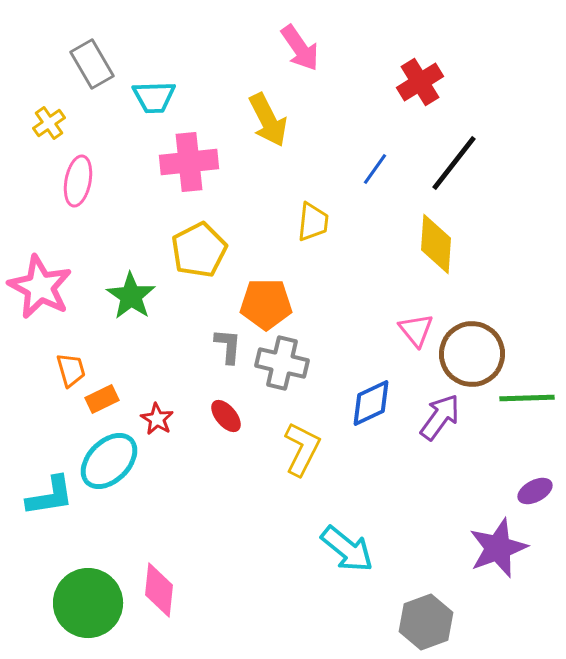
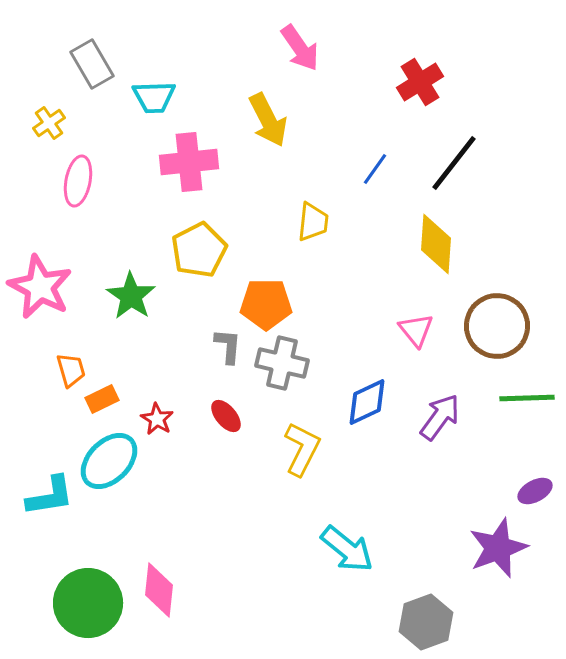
brown circle: moved 25 px right, 28 px up
blue diamond: moved 4 px left, 1 px up
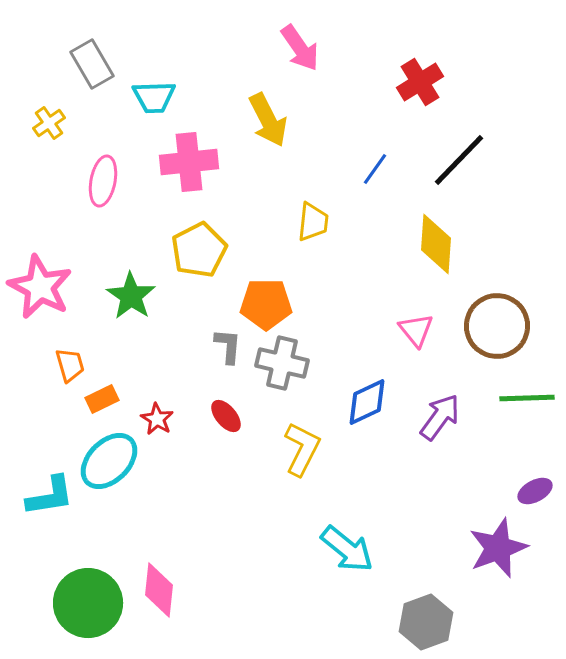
black line: moved 5 px right, 3 px up; rotated 6 degrees clockwise
pink ellipse: moved 25 px right
orange trapezoid: moved 1 px left, 5 px up
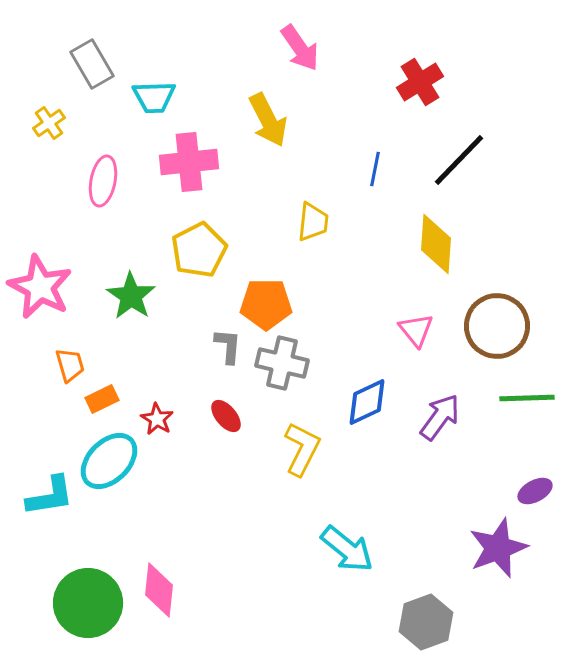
blue line: rotated 24 degrees counterclockwise
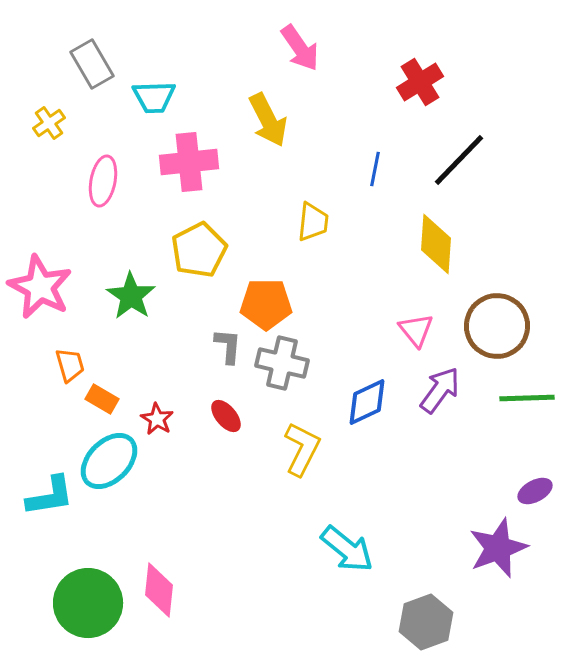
orange rectangle: rotated 56 degrees clockwise
purple arrow: moved 27 px up
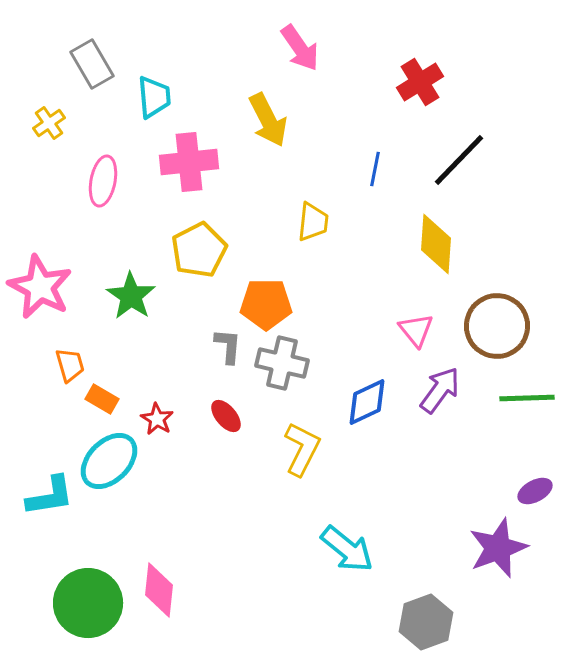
cyan trapezoid: rotated 93 degrees counterclockwise
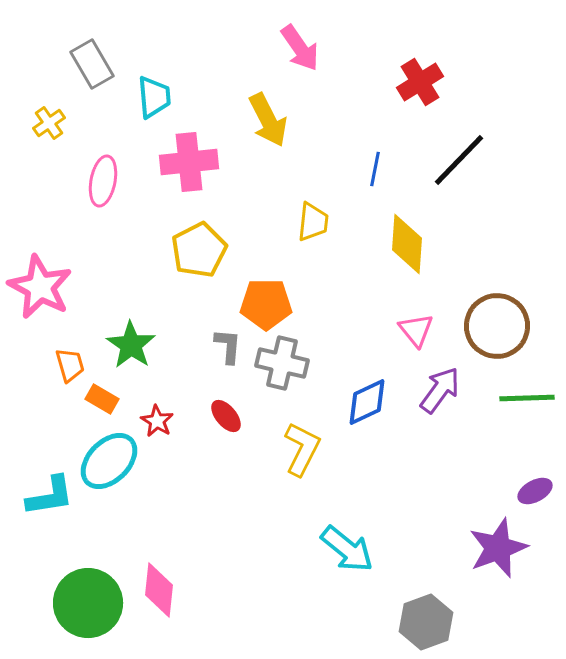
yellow diamond: moved 29 px left
green star: moved 49 px down
red star: moved 2 px down
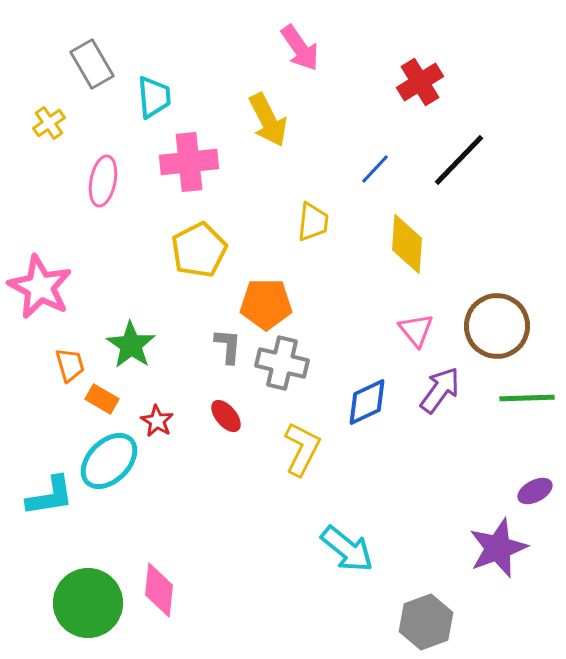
blue line: rotated 32 degrees clockwise
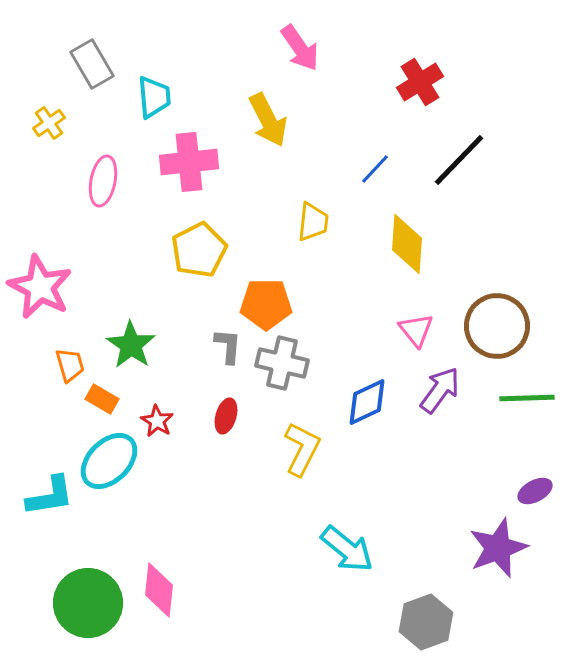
red ellipse: rotated 56 degrees clockwise
